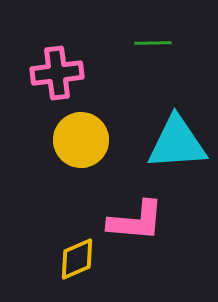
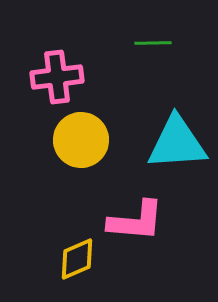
pink cross: moved 4 px down
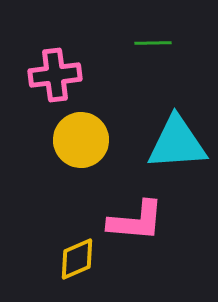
pink cross: moved 2 px left, 2 px up
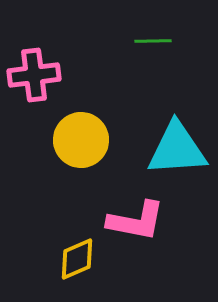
green line: moved 2 px up
pink cross: moved 21 px left
cyan triangle: moved 6 px down
pink L-shape: rotated 6 degrees clockwise
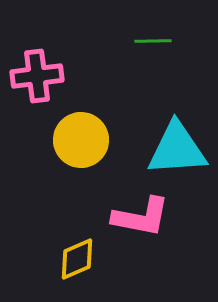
pink cross: moved 3 px right, 1 px down
pink L-shape: moved 5 px right, 4 px up
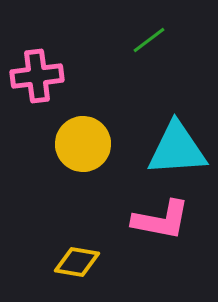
green line: moved 4 px left, 1 px up; rotated 36 degrees counterclockwise
yellow circle: moved 2 px right, 4 px down
pink L-shape: moved 20 px right, 3 px down
yellow diamond: moved 3 px down; rotated 33 degrees clockwise
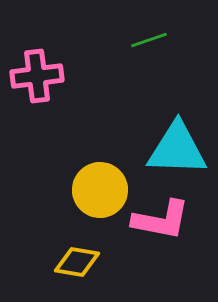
green line: rotated 18 degrees clockwise
yellow circle: moved 17 px right, 46 px down
cyan triangle: rotated 6 degrees clockwise
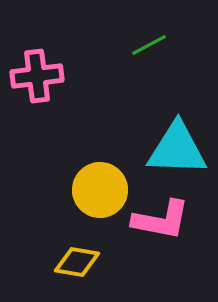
green line: moved 5 px down; rotated 9 degrees counterclockwise
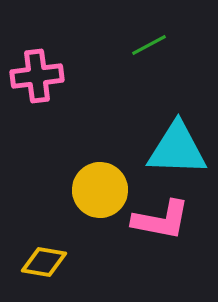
yellow diamond: moved 33 px left
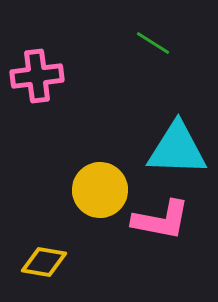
green line: moved 4 px right, 2 px up; rotated 60 degrees clockwise
